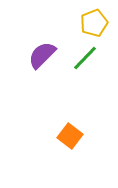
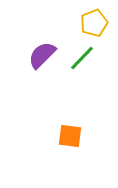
green line: moved 3 px left
orange square: rotated 30 degrees counterclockwise
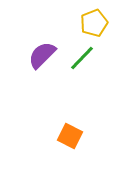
orange square: rotated 20 degrees clockwise
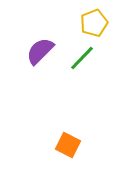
purple semicircle: moved 2 px left, 4 px up
orange square: moved 2 px left, 9 px down
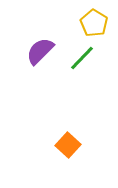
yellow pentagon: rotated 20 degrees counterclockwise
orange square: rotated 15 degrees clockwise
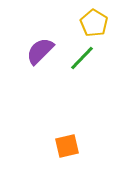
orange square: moved 1 px left, 1 px down; rotated 35 degrees clockwise
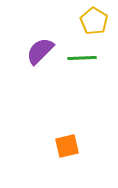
yellow pentagon: moved 2 px up
green line: rotated 44 degrees clockwise
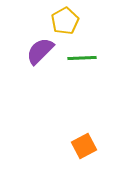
yellow pentagon: moved 29 px left; rotated 12 degrees clockwise
orange square: moved 17 px right; rotated 15 degrees counterclockwise
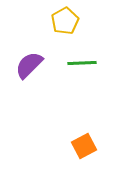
purple semicircle: moved 11 px left, 14 px down
green line: moved 5 px down
